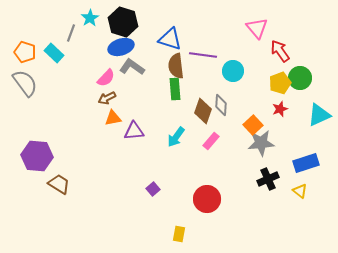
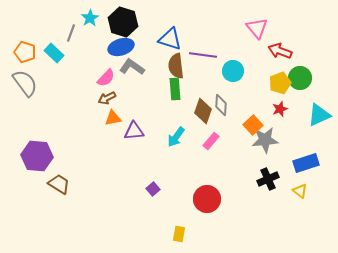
red arrow: rotated 35 degrees counterclockwise
gray star: moved 4 px right, 3 px up
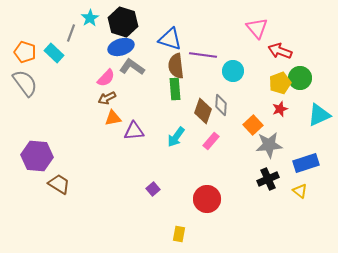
gray star: moved 4 px right, 5 px down
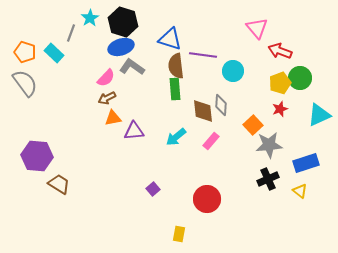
brown diamond: rotated 25 degrees counterclockwise
cyan arrow: rotated 15 degrees clockwise
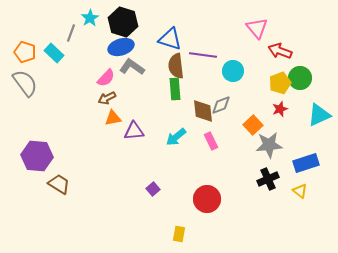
gray diamond: rotated 65 degrees clockwise
pink rectangle: rotated 66 degrees counterclockwise
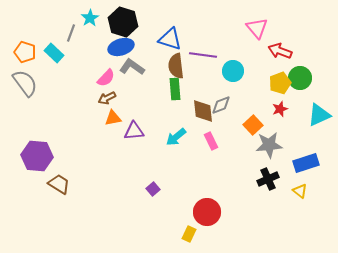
red circle: moved 13 px down
yellow rectangle: moved 10 px right; rotated 14 degrees clockwise
